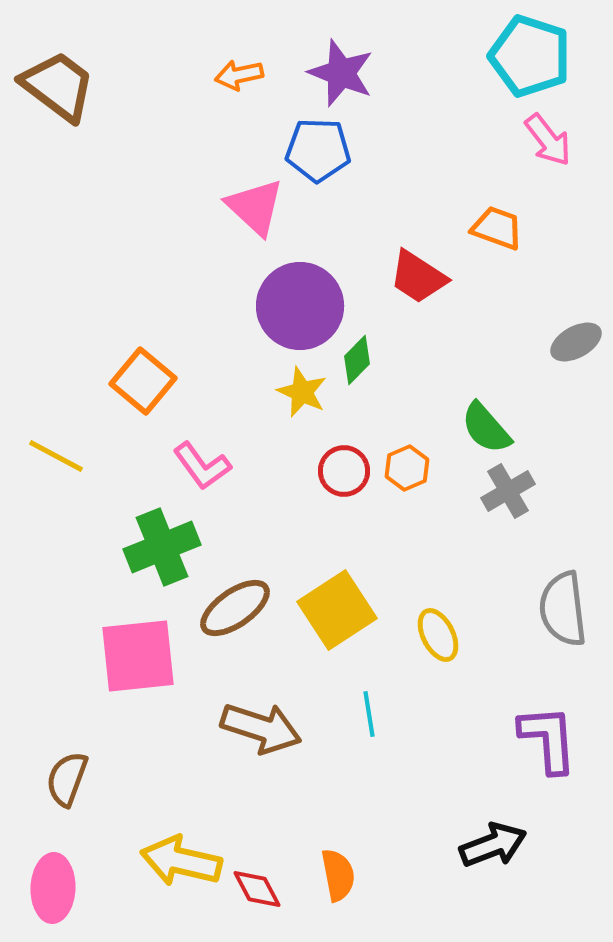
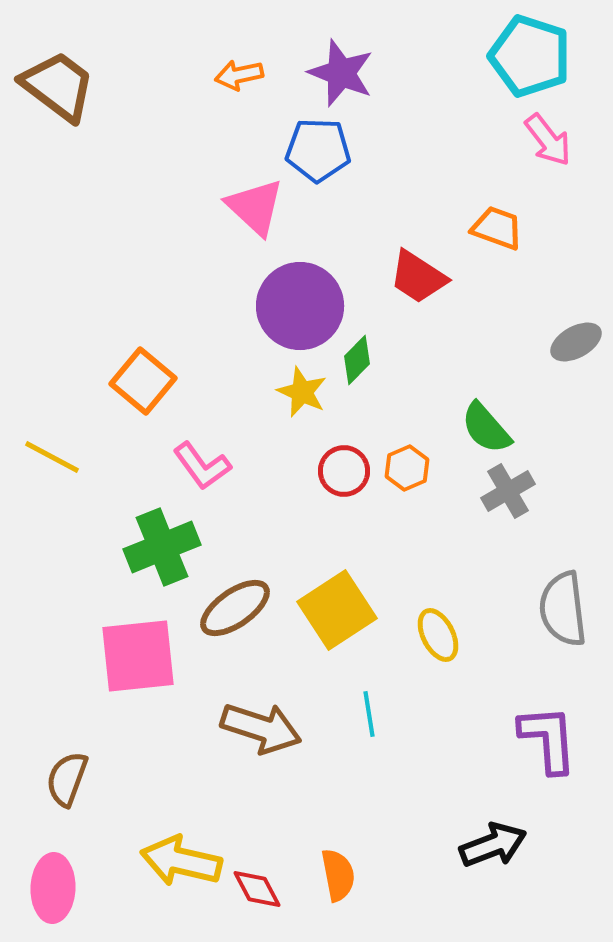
yellow line: moved 4 px left, 1 px down
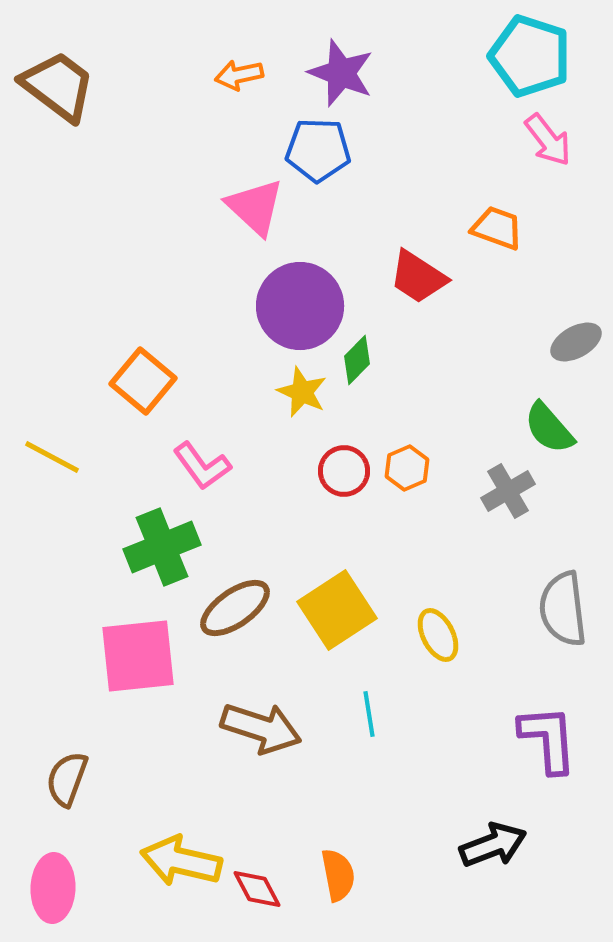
green semicircle: moved 63 px right
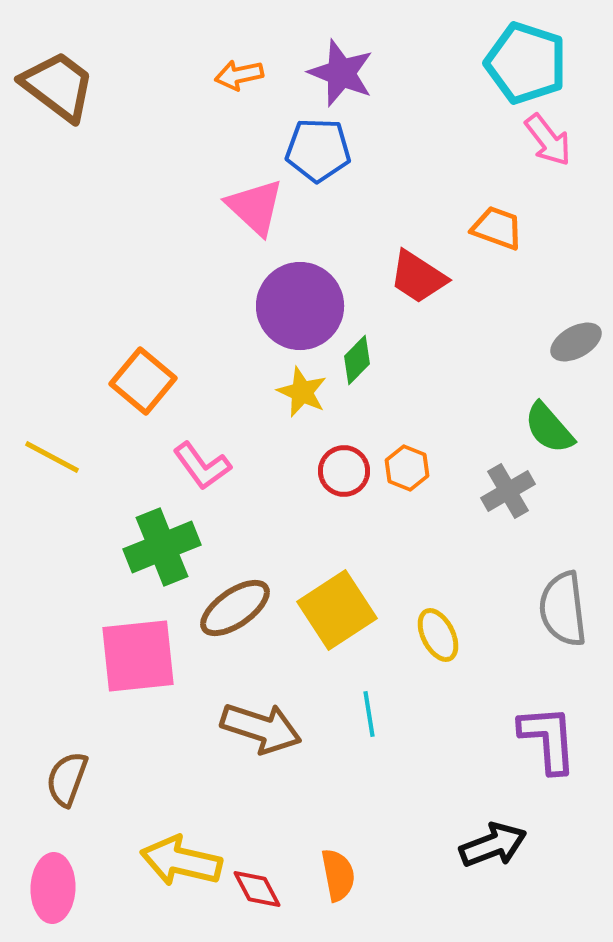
cyan pentagon: moved 4 px left, 7 px down
orange hexagon: rotated 15 degrees counterclockwise
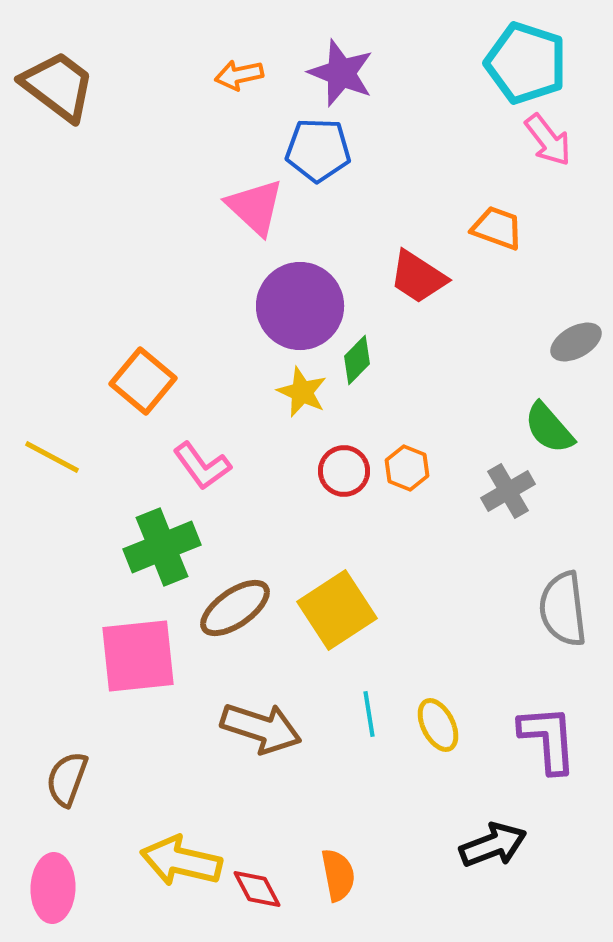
yellow ellipse: moved 90 px down
